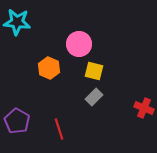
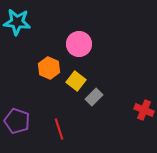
yellow square: moved 18 px left, 10 px down; rotated 24 degrees clockwise
red cross: moved 2 px down
purple pentagon: rotated 10 degrees counterclockwise
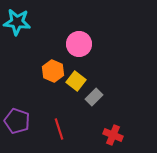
orange hexagon: moved 4 px right, 3 px down
red cross: moved 31 px left, 25 px down
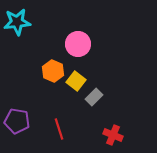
cyan star: rotated 12 degrees counterclockwise
pink circle: moved 1 px left
purple pentagon: rotated 10 degrees counterclockwise
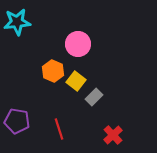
red cross: rotated 24 degrees clockwise
